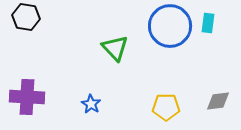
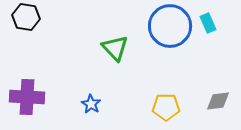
cyan rectangle: rotated 30 degrees counterclockwise
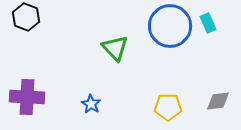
black hexagon: rotated 12 degrees clockwise
yellow pentagon: moved 2 px right
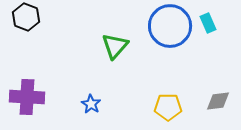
green triangle: moved 2 px up; rotated 24 degrees clockwise
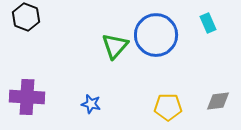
blue circle: moved 14 px left, 9 px down
blue star: rotated 18 degrees counterclockwise
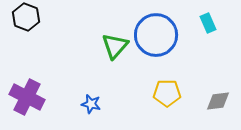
purple cross: rotated 24 degrees clockwise
yellow pentagon: moved 1 px left, 14 px up
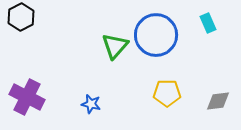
black hexagon: moved 5 px left; rotated 12 degrees clockwise
